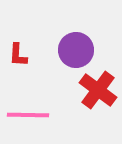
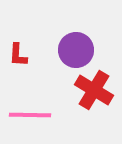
red cross: moved 4 px left; rotated 6 degrees counterclockwise
pink line: moved 2 px right
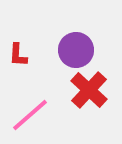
red cross: moved 5 px left; rotated 12 degrees clockwise
pink line: rotated 42 degrees counterclockwise
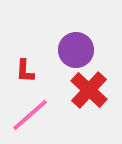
red L-shape: moved 7 px right, 16 px down
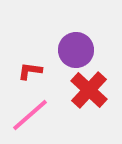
red L-shape: moved 5 px right; rotated 95 degrees clockwise
